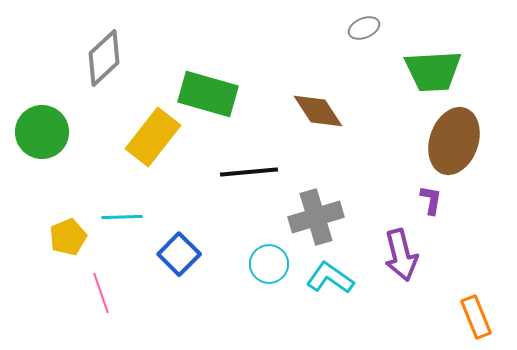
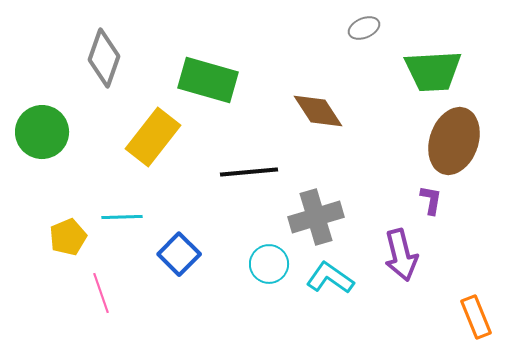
gray diamond: rotated 28 degrees counterclockwise
green rectangle: moved 14 px up
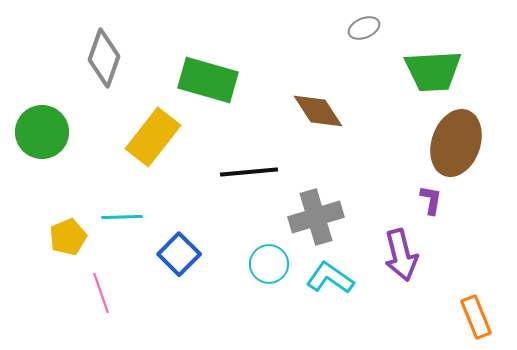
brown ellipse: moved 2 px right, 2 px down
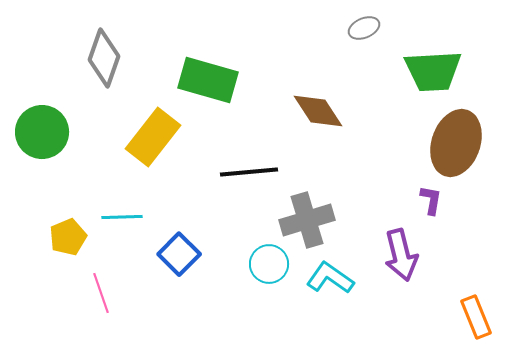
gray cross: moved 9 px left, 3 px down
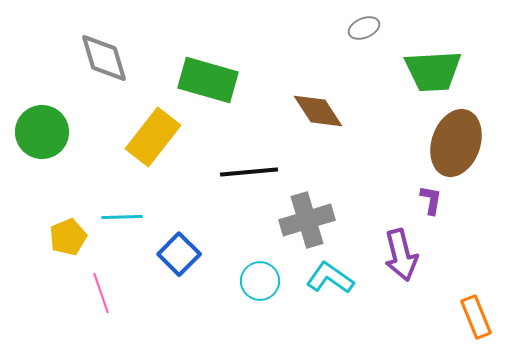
gray diamond: rotated 36 degrees counterclockwise
cyan circle: moved 9 px left, 17 px down
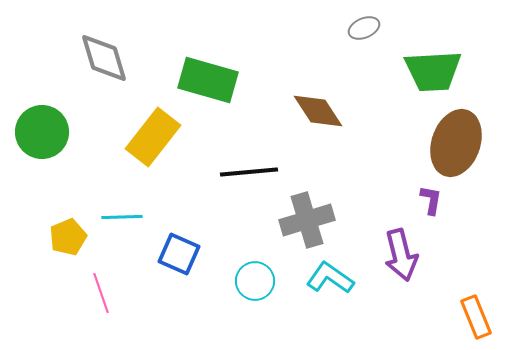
blue square: rotated 21 degrees counterclockwise
cyan circle: moved 5 px left
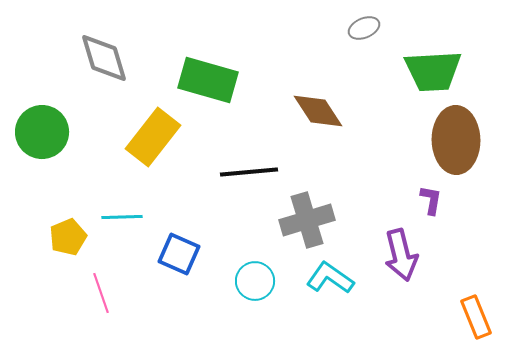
brown ellipse: moved 3 px up; rotated 20 degrees counterclockwise
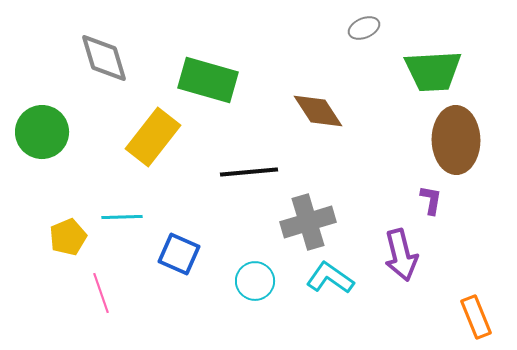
gray cross: moved 1 px right, 2 px down
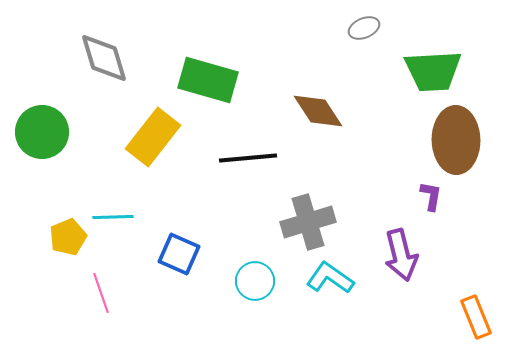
black line: moved 1 px left, 14 px up
purple L-shape: moved 4 px up
cyan line: moved 9 px left
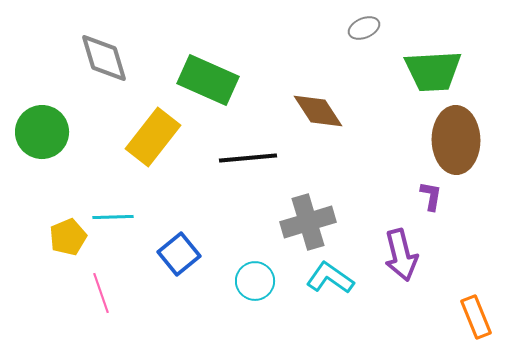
green rectangle: rotated 8 degrees clockwise
blue square: rotated 27 degrees clockwise
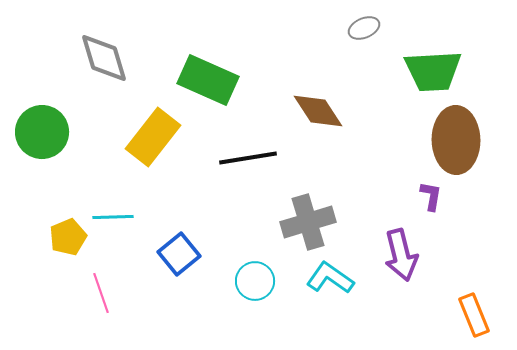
black line: rotated 4 degrees counterclockwise
orange rectangle: moved 2 px left, 2 px up
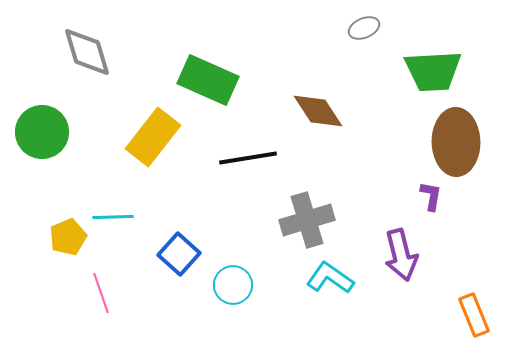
gray diamond: moved 17 px left, 6 px up
brown ellipse: moved 2 px down
gray cross: moved 1 px left, 2 px up
blue square: rotated 9 degrees counterclockwise
cyan circle: moved 22 px left, 4 px down
